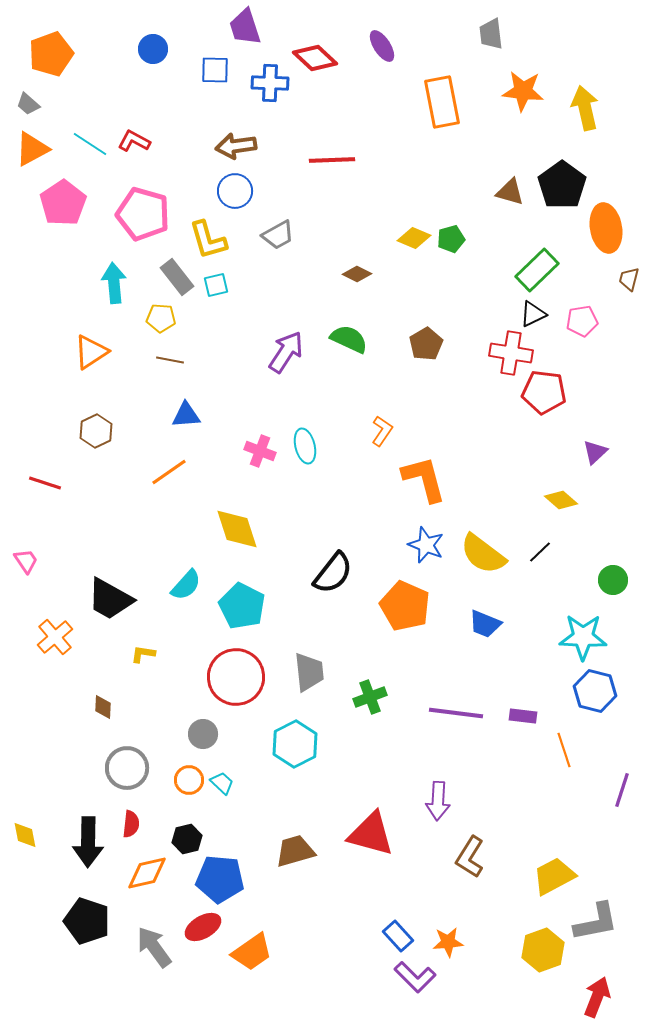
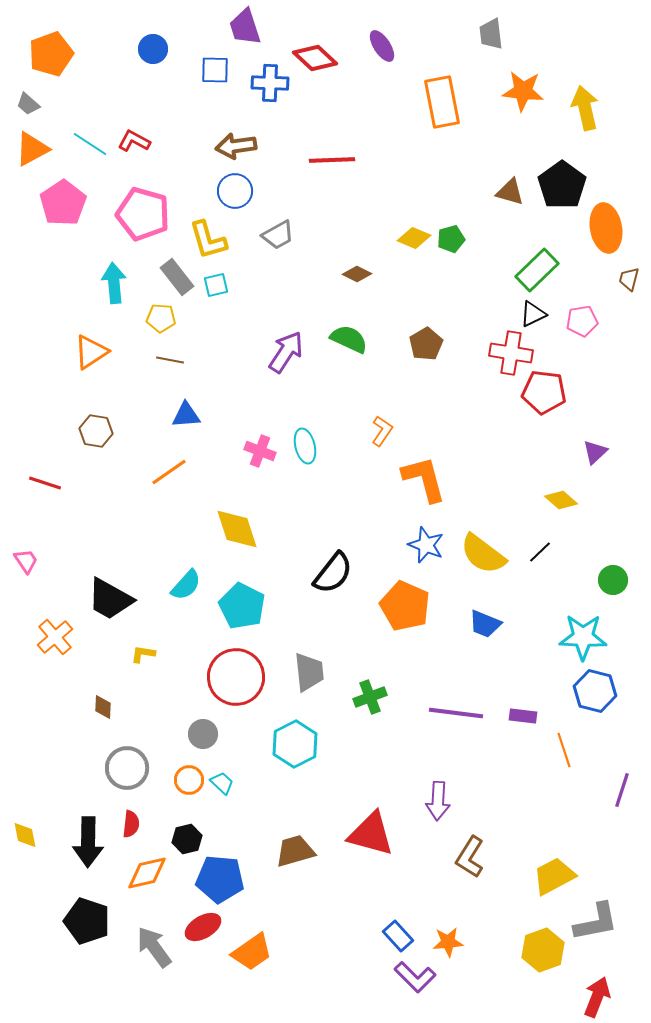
brown hexagon at (96, 431): rotated 24 degrees counterclockwise
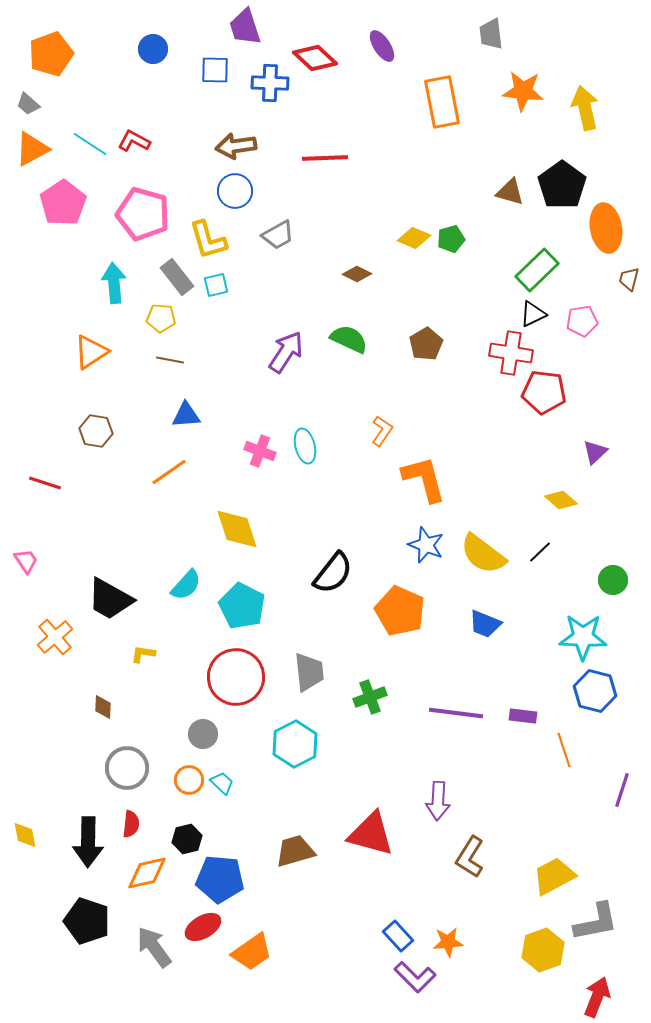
red line at (332, 160): moved 7 px left, 2 px up
orange pentagon at (405, 606): moved 5 px left, 5 px down
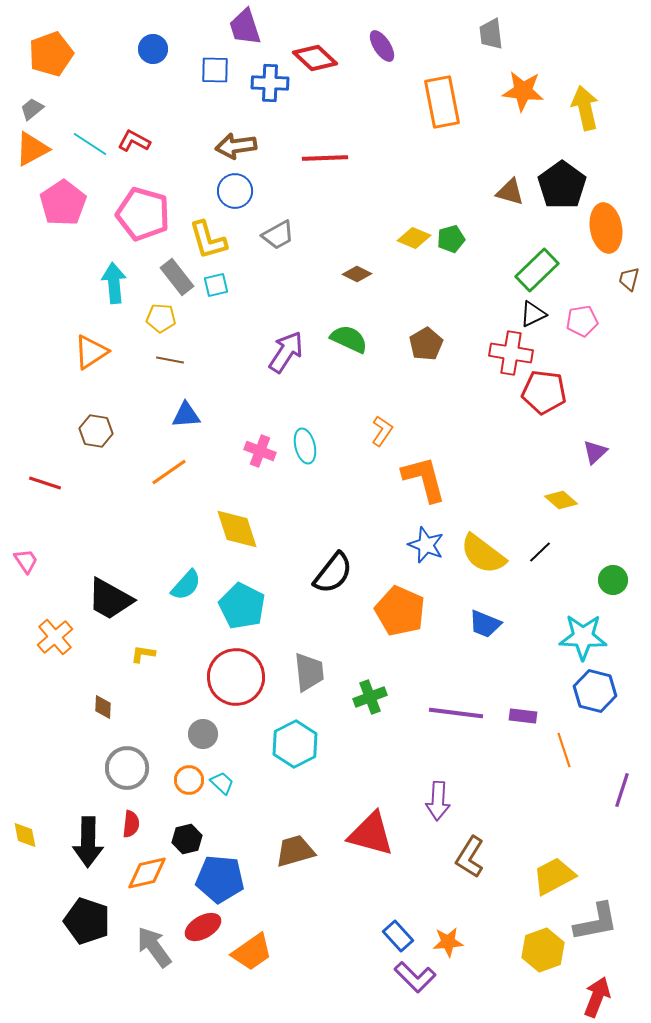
gray trapezoid at (28, 104): moved 4 px right, 5 px down; rotated 100 degrees clockwise
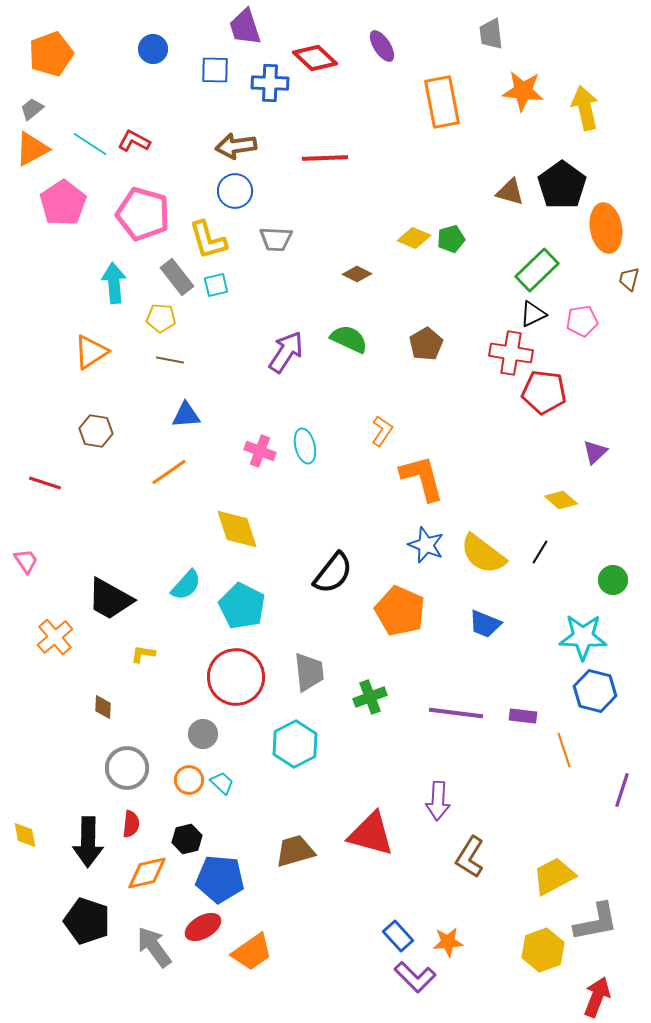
gray trapezoid at (278, 235): moved 2 px left, 4 px down; rotated 32 degrees clockwise
orange L-shape at (424, 479): moved 2 px left, 1 px up
black line at (540, 552): rotated 15 degrees counterclockwise
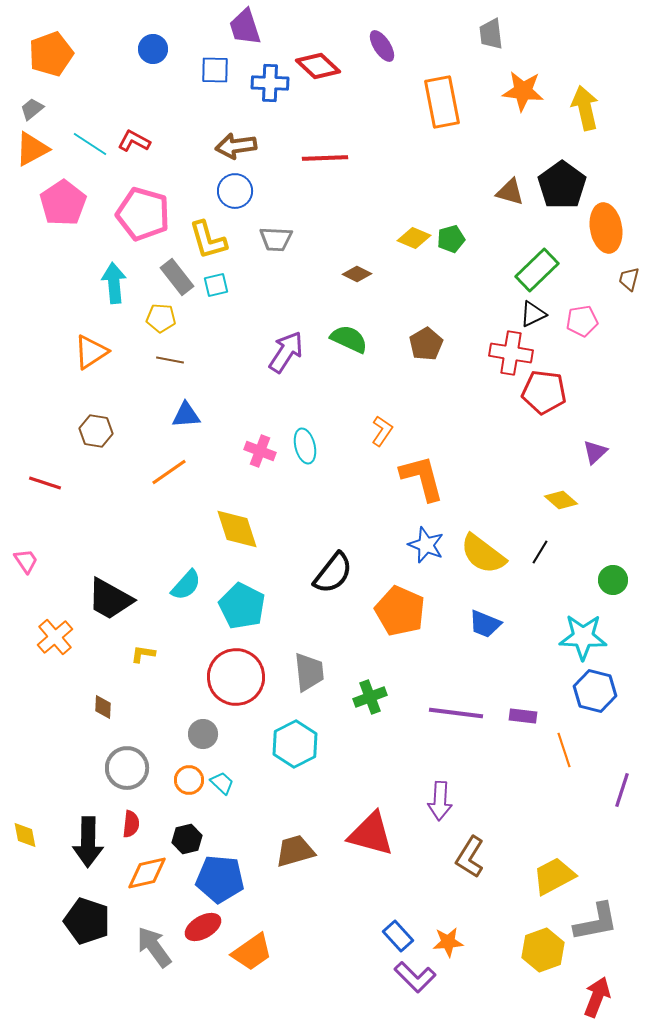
red diamond at (315, 58): moved 3 px right, 8 px down
purple arrow at (438, 801): moved 2 px right
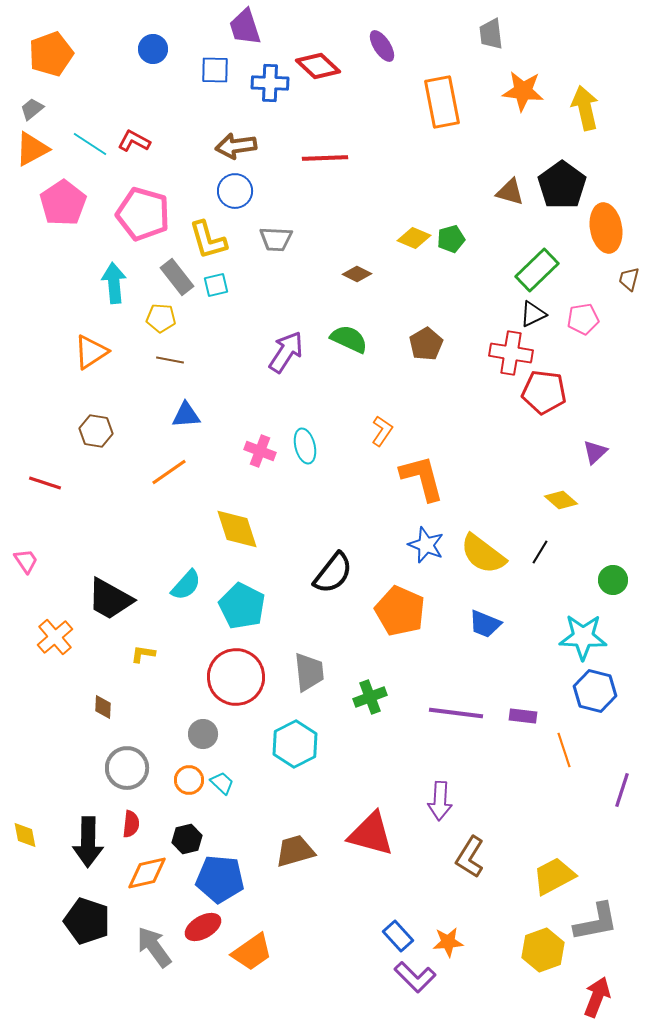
pink pentagon at (582, 321): moved 1 px right, 2 px up
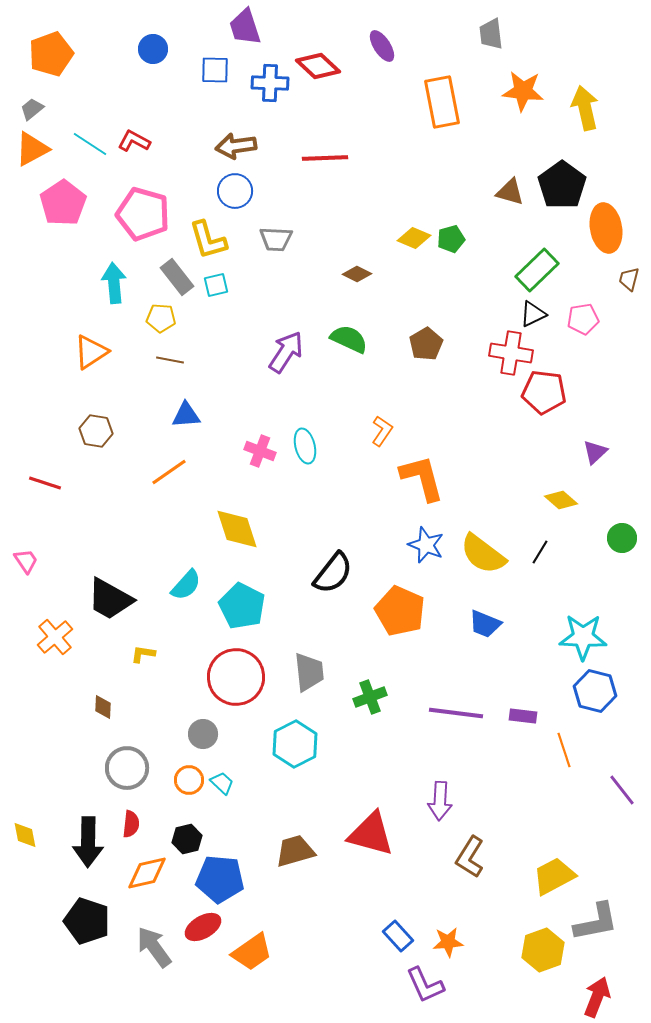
green circle at (613, 580): moved 9 px right, 42 px up
purple line at (622, 790): rotated 56 degrees counterclockwise
purple L-shape at (415, 977): moved 10 px right, 8 px down; rotated 21 degrees clockwise
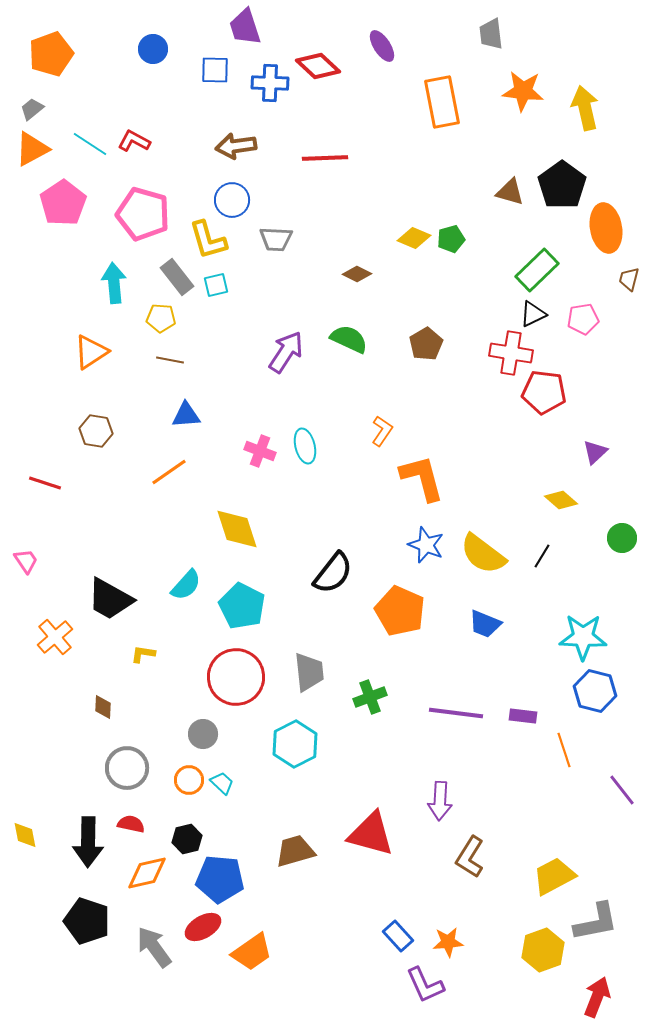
blue circle at (235, 191): moved 3 px left, 9 px down
black line at (540, 552): moved 2 px right, 4 px down
red semicircle at (131, 824): rotated 84 degrees counterclockwise
